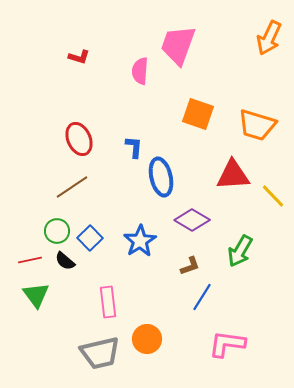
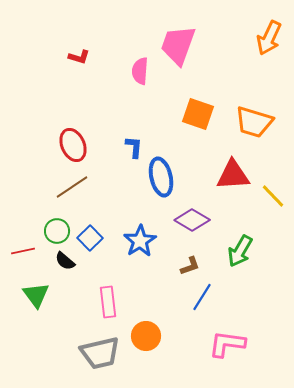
orange trapezoid: moved 3 px left, 3 px up
red ellipse: moved 6 px left, 6 px down
red line: moved 7 px left, 9 px up
orange circle: moved 1 px left, 3 px up
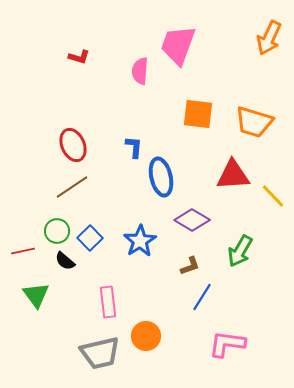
orange square: rotated 12 degrees counterclockwise
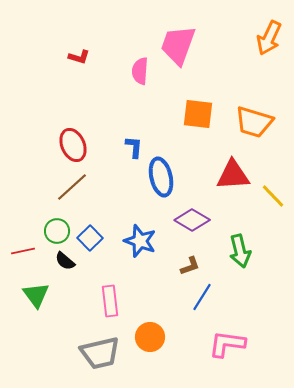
brown line: rotated 8 degrees counterclockwise
blue star: rotated 20 degrees counterclockwise
green arrow: rotated 44 degrees counterclockwise
pink rectangle: moved 2 px right, 1 px up
orange circle: moved 4 px right, 1 px down
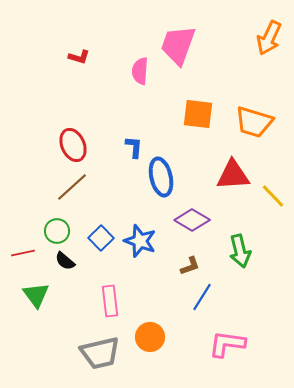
blue square: moved 11 px right
red line: moved 2 px down
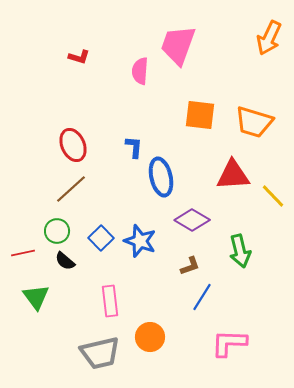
orange square: moved 2 px right, 1 px down
brown line: moved 1 px left, 2 px down
green triangle: moved 2 px down
pink L-shape: moved 2 px right, 1 px up; rotated 6 degrees counterclockwise
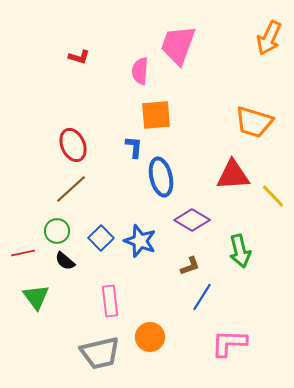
orange square: moved 44 px left; rotated 12 degrees counterclockwise
